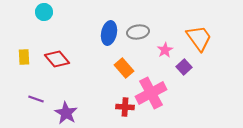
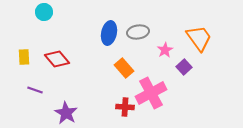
purple line: moved 1 px left, 9 px up
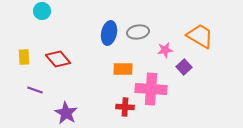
cyan circle: moved 2 px left, 1 px up
orange trapezoid: moved 1 px right, 2 px up; rotated 24 degrees counterclockwise
pink star: rotated 21 degrees clockwise
red diamond: moved 1 px right
orange rectangle: moved 1 px left, 1 px down; rotated 48 degrees counterclockwise
pink cross: moved 4 px up; rotated 32 degrees clockwise
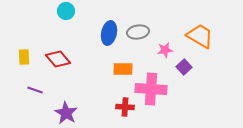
cyan circle: moved 24 px right
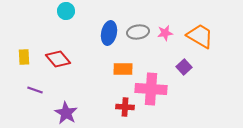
pink star: moved 17 px up
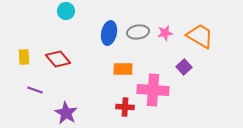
pink cross: moved 2 px right, 1 px down
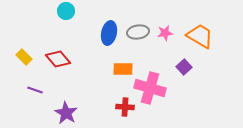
yellow rectangle: rotated 42 degrees counterclockwise
pink cross: moved 3 px left, 2 px up; rotated 12 degrees clockwise
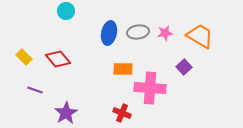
pink cross: rotated 12 degrees counterclockwise
red cross: moved 3 px left, 6 px down; rotated 18 degrees clockwise
purple star: rotated 10 degrees clockwise
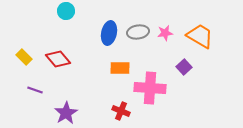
orange rectangle: moved 3 px left, 1 px up
red cross: moved 1 px left, 2 px up
